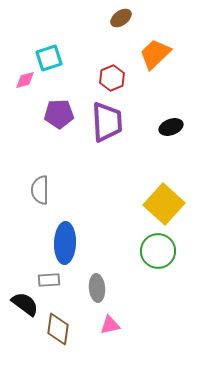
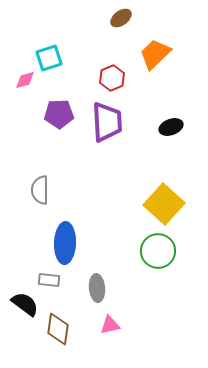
gray rectangle: rotated 10 degrees clockwise
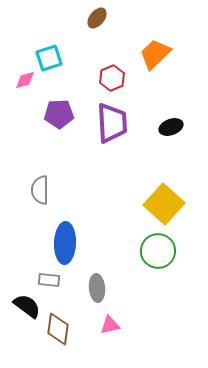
brown ellipse: moved 24 px left; rotated 15 degrees counterclockwise
purple trapezoid: moved 5 px right, 1 px down
black semicircle: moved 2 px right, 2 px down
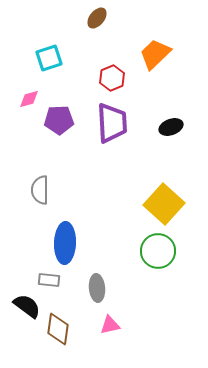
pink diamond: moved 4 px right, 19 px down
purple pentagon: moved 6 px down
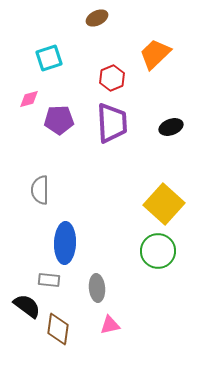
brown ellipse: rotated 25 degrees clockwise
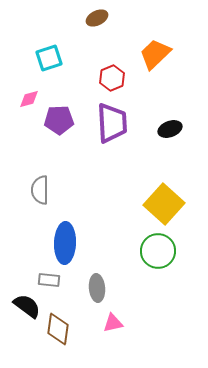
black ellipse: moved 1 px left, 2 px down
pink triangle: moved 3 px right, 2 px up
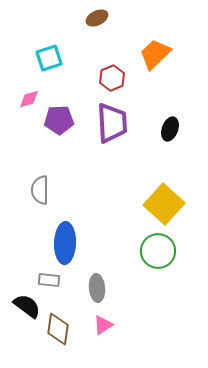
black ellipse: rotated 50 degrees counterclockwise
pink triangle: moved 10 px left, 2 px down; rotated 20 degrees counterclockwise
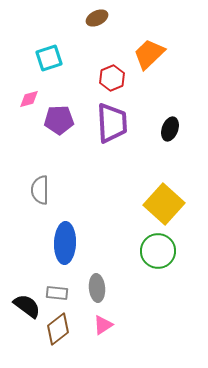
orange trapezoid: moved 6 px left
gray rectangle: moved 8 px right, 13 px down
brown diamond: rotated 44 degrees clockwise
